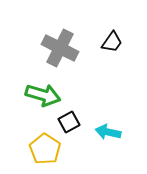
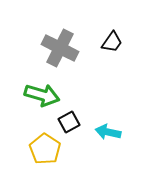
green arrow: moved 1 px left
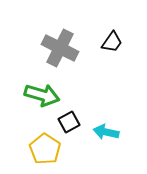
cyan arrow: moved 2 px left
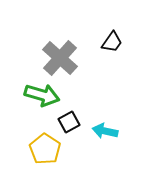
gray cross: moved 10 px down; rotated 15 degrees clockwise
cyan arrow: moved 1 px left, 1 px up
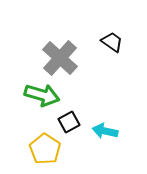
black trapezoid: rotated 90 degrees counterclockwise
